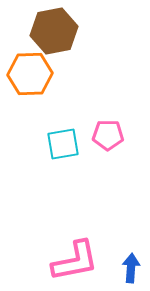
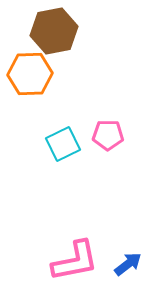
cyan square: rotated 16 degrees counterclockwise
blue arrow: moved 3 px left, 4 px up; rotated 48 degrees clockwise
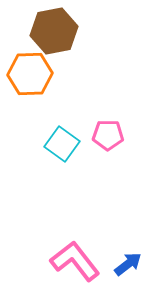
cyan square: moved 1 px left; rotated 28 degrees counterclockwise
pink L-shape: rotated 117 degrees counterclockwise
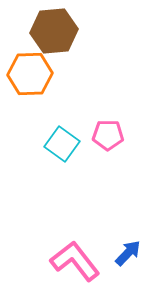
brown hexagon: rotated 6 degrees clockwise
blue arrow: moved 11 px up; rotated 8 degrees counterclockwise
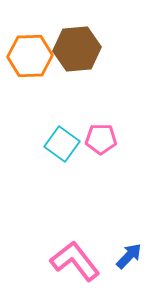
brown hexagon: moved 23 px right, 18 px down
orange hexagon: moved 18 px up
pink pentagon: moved 7 px left, 4 px down
blue arrow: moved 1 px right, 3 px down
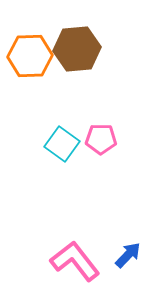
blue arrow: moved 1 px left, 1 px up
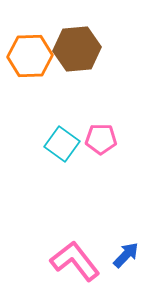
blue arrow: moved 2 px left
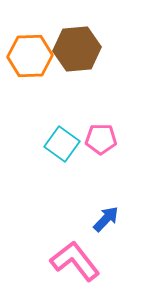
blue arrow: moved 20 px left, 36 px up
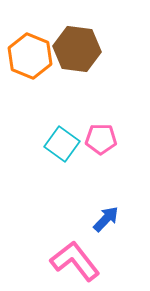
brown hexagon: rotated 12 degrees clockwise
orange hexagon: rotated 24 degrees clockwise
